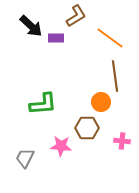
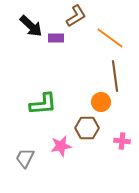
pink star: rotated 15 degrees counterclockwise
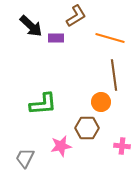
orange line: rotated 20 degrees counterclockwise
brown line: moved 1 px left, 1 px up
pink cross: moved 5 px down
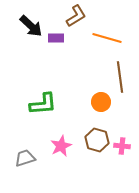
orange line: moved 3 px left
brown line: moved 6 px right, 2 px down
brown hexagon: moved 10 px right, 12 px down; rotated 15 degrees clockwise
pink star: rotated 15 degrees counterclockwise
gray trapezoid: rotated 45 degrees clockwise
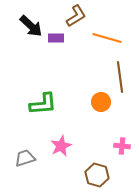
brown hexagon: moved 35 px down
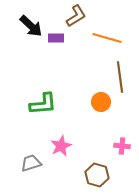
gray trapezoid: moved 6 px right, 5 px down
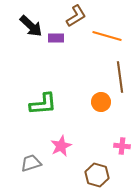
orange line: moved 2 px up
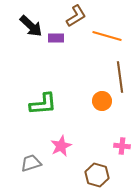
orange circle: moved 1 px right, 1 px up
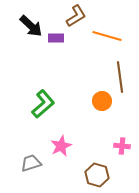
green L-shape: rotated 36 degrees counterclockwise
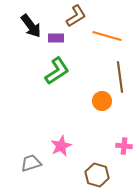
black arrow: rotated 10 degrees clockwise
green L-shape: moved 14 px right, 33 px up; rotated 8 degrees clockwise
pink cross: moved 2 px right
